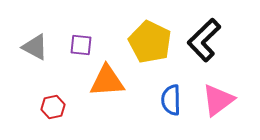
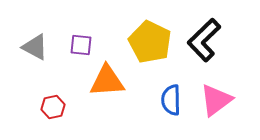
pink triangle: moved 2 px left
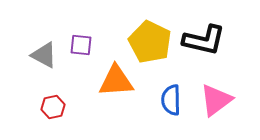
black L-shape: rotated 123 degrees counterclockwise
gray triangle: moved 9 px right, 8 px down
orange triangle: moved 9 px right
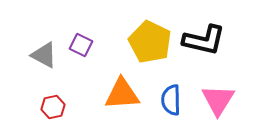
purple square: rotated 20 degrees clockwise
orange triangle: moved 6 px right, 13 px down
pink triangle: moved 2 px right; rotated 21 degrees counterclockwise
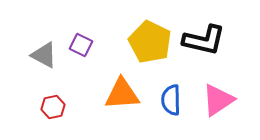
pink triangle: rotated 24 degrees clockwise
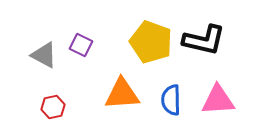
yellow pentagon: moved 1 px right; rotated 6 degrees counterclockwise
pink triangle: rotated 30 degrees clockwise
